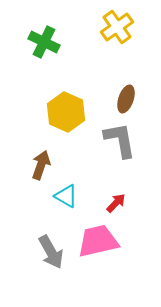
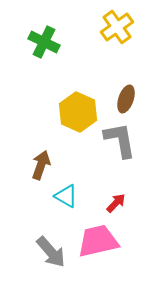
yellow hexagon: moved 12 px right
gray arrow: rotated 12 degrees counterclockwise
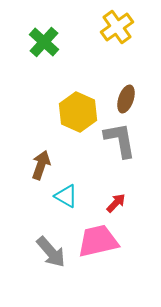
green cross: rotated 16 degrees clockwise
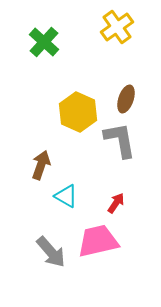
red arrow: rotated 10 degrees counterclockwise
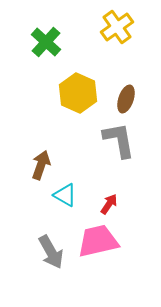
green cross: moved 2 px right
yellow hexagon: moved 19 px up
gray L-shape: moved 1 px left
cyan triangle: moved 1 px left, 1 px up
red arrow: moved 7 px left, 1 px down
gray arrow: rotated 12 degrees clockwise
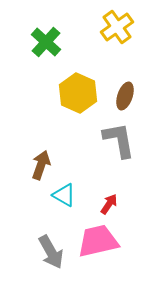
brown ellipse: moved 1 px left, 3 px up
cyan triangle: moved 1 px left
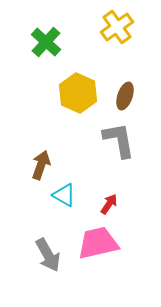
pink trapezoid: moved 2 px down
gray arrow: moved 3 px left, 3 px down
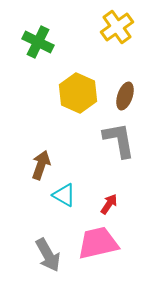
green cross: moved 8 px left; rotated 16 degrees counterclockwise
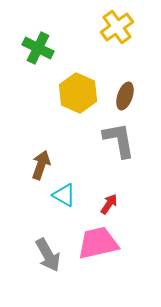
green cross: moved 6 px down
